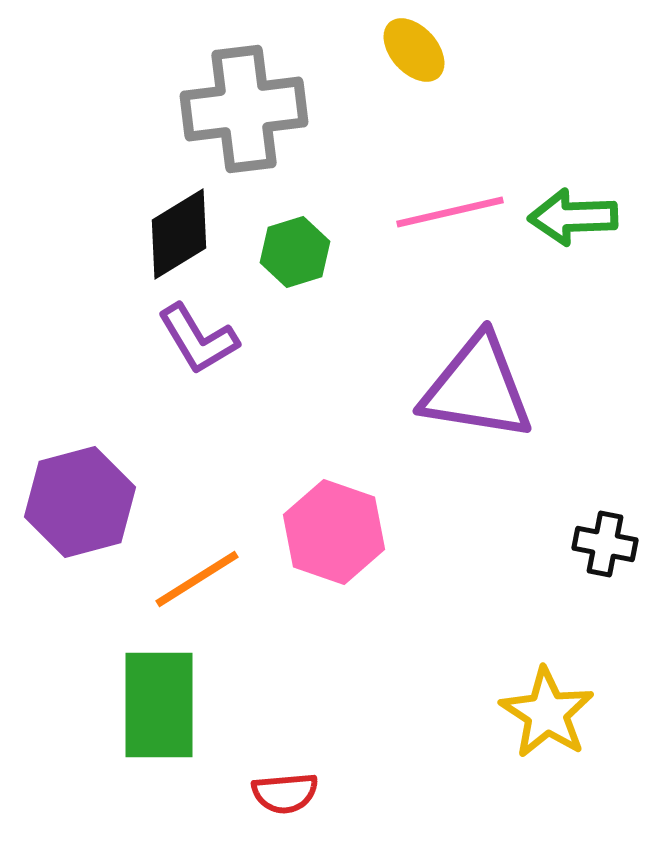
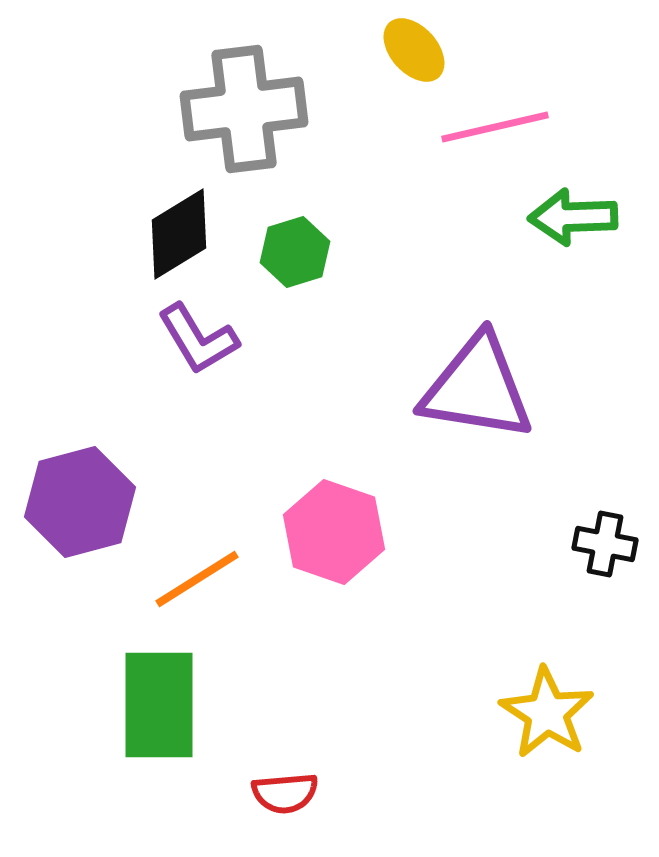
pink line: moved 45 px right, 85 px up
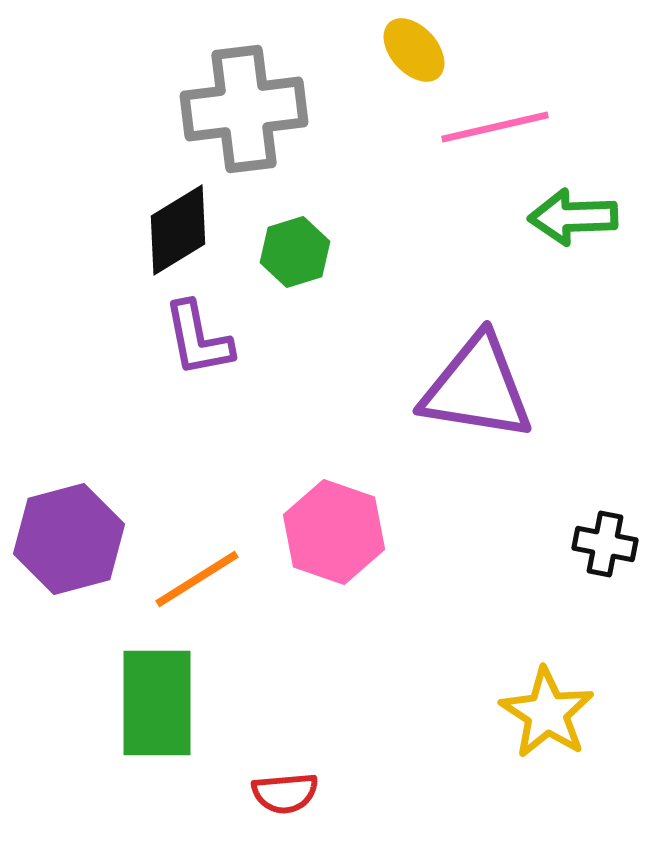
black diamond: moved 1 px left, 4 px up
purple L-shape: rotated 20 degrees clockwise
purple hexagon: moved 11 px left, 37 px down
green rectangle: moved 2 px left, 2 px up
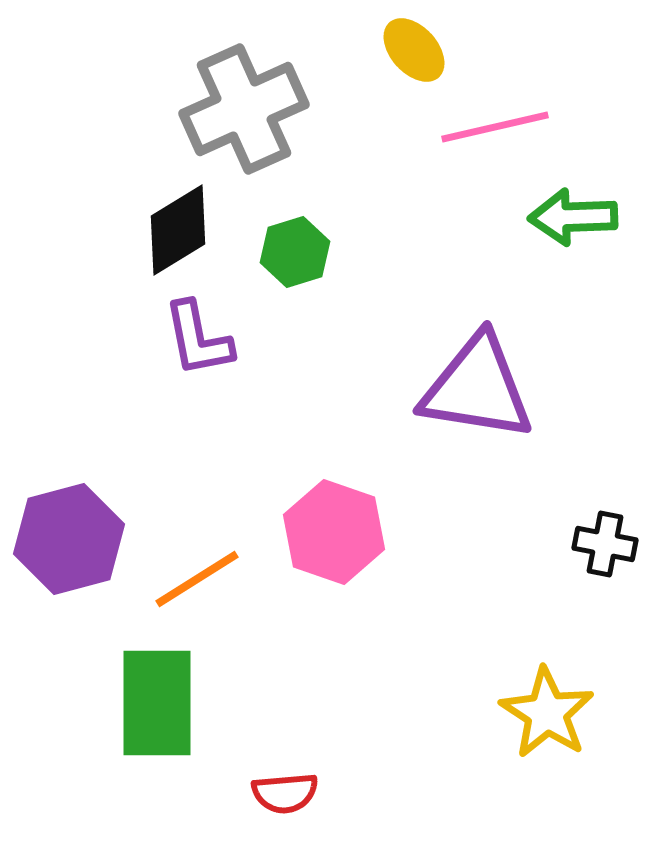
gray cross: rotated 17 degrees counterclockwise
